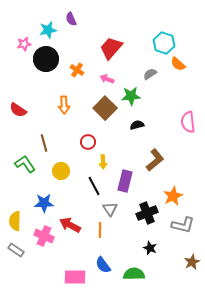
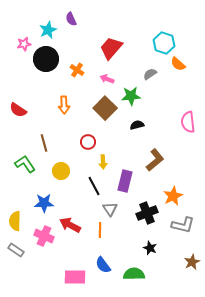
cyan star: rotated 12 degrees counterclockwise
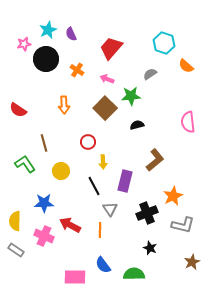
purple semicircle: moved 15 px down
orange semicircle: moved 8 px right, 2 px down
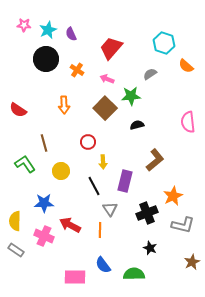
pink star: moved 19 px up; rotated 16 degrees clockwise
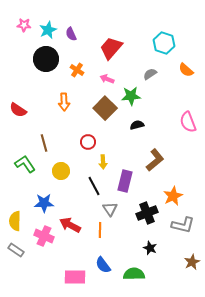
orange semicircle: moved 4 px down
orange arrow: moved 3 px up
pink semicircle: rotated 15 degrees counterclockwise
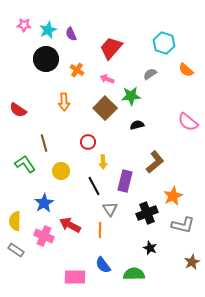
pink semicircle: rotated 30 degrees counterclockwise
brown L-shape: moved 2 px down
blue star: rotated 30 degrees counterclockwise
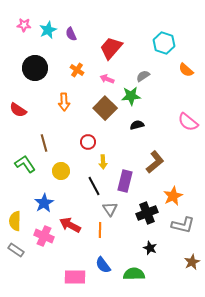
black circle: moved 11 px left, 9 px down
gray semicircle: moved 7 px left, 2 px down
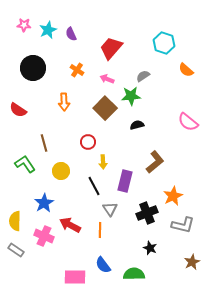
black circle: moved 2 px left
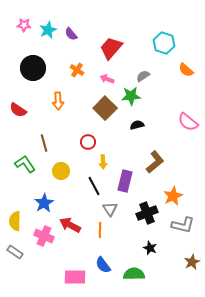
purple semicircle: rotated 16 degrees counterclockwise
orange arrow: moved 6 px left, 1 px up
gray rectangle: moved 1 px left, 2 px down
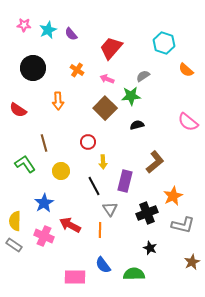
gray rectangle: moved 1 px left, 7 px up
